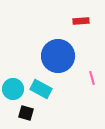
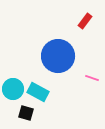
red rectangle: moved 4 px right; rotated 49 degrees counterclockwise
pink line: rotated 56 degrees counterclockwise
cyan rectangle: moved 3 px left, 3 px down
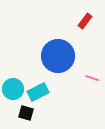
cyan rectangle: rotated 55 degrees counterclockwise
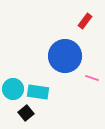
blue circle: moved 7 px right
cyan rectangle: rotated 35 degrees clockwise
black square: rotated 35 degrees clockwise
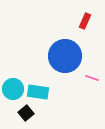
red rectangle: rotated 14 degrees counterclockwise
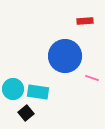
red rectangle: rotated 63 degrees clockwise
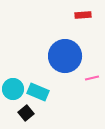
red rectangle: moved 2 px left, 6 px up
pink line: rotated 32 degrees counterclockwise
cyan rectangle: rotated 15 degrees clockwise
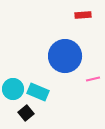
pink line: moved 1 px right, 1 px down
